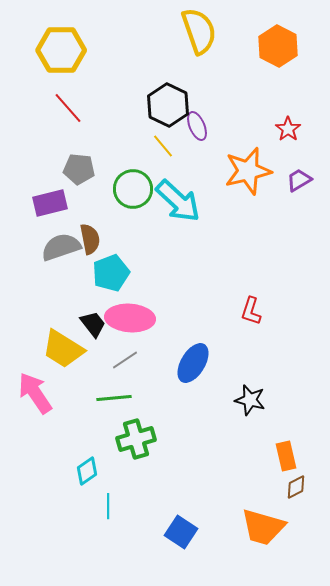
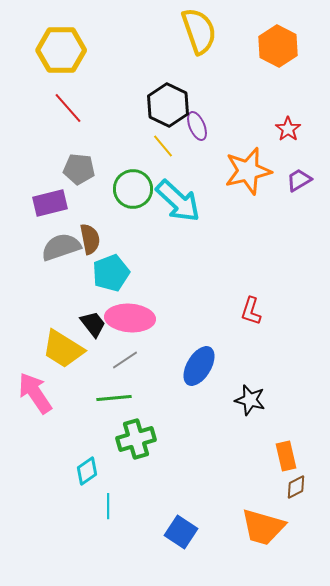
blue ellipse: moved 6 px right, 3 px down
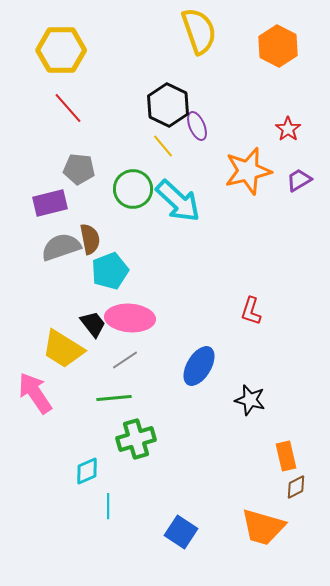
cyan pentagon: moved 1 px left, 2 px up
cyan diamond: rotated 12 degrees clockwise
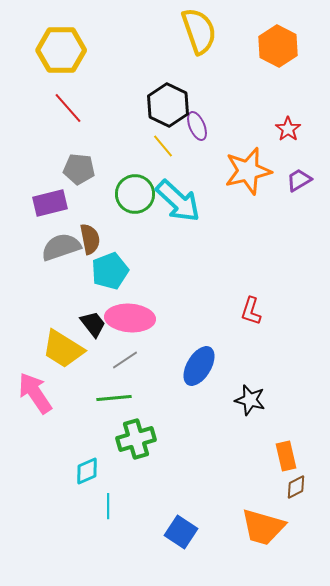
green circle: moved 2 px right, 5 px down
